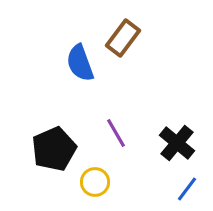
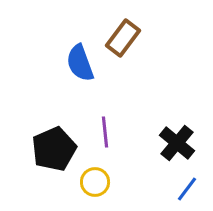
purple line: moved 11 px left, 1 px up; rotated 24 degrees clockwise
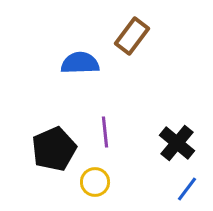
brown rectangle: moved 9 px right, 2 px up
blue semicircle: rotated 108 degrees clockwise
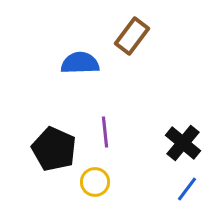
black cross: moved 6 px right
black pentagon: rotated 24 degrees counterclockwise
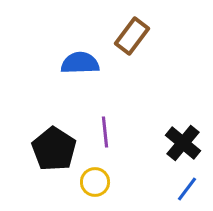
black pentagon: rotated 9 degrees clockwise
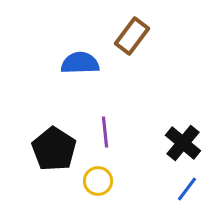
yellow circle: moved 3 px right, 1 px up
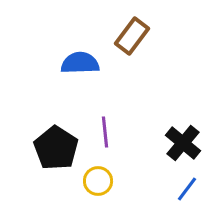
black pentagon: moved 2 px right, 1 px up
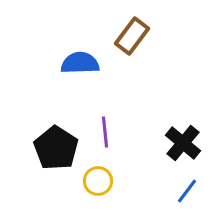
blue line: moved 2 px down
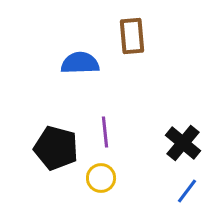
brown rectangle: rotated 42 degrees counterclockwise
black pentagon: rotated 18 degrees counterclockwise
yellow circle: moved 3 px right, 3 px up
